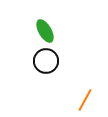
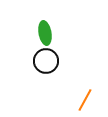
green ellipse: moved 2 px down; rotated 20 degrees clockwise
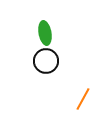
orange line: moved 2 px left, 1 px up
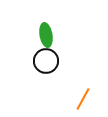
green ellipse: moved 1 px right, 2 px down
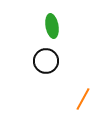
green ellipse: moved 6 px right, 9 px up
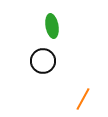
black circle: moved 3 px left
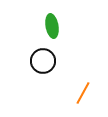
orange line: moved 6 px up
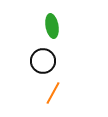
orange line: moved 30 px left
